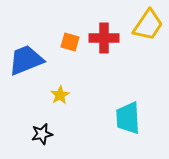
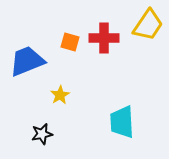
blue trapezoid: moved 1 px right, 1 px down
cyan trapezoid: moved 6 px left, 4 px down
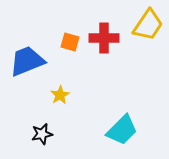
cyan trapezoid: moved 8 px down; rotated 132 degrees counterclockwise
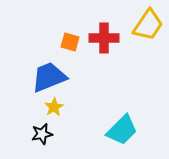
blue trapezoid: moved 22 px right, 16 px down
yellow star: moved 6 px left, 12 px down
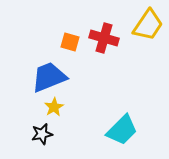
red cross: rotated 16 degrees clockwise
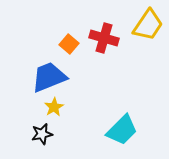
orange square: moved 1 px left, 2 px down; rotated 24 degrees clockwise
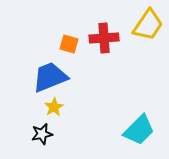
red cross: rotated 20 degrees counterclockwise
orange square: rotated 24 degrees counterclockwise
blue trapezoid: moved 1 px right
cyan trapezoid: moved 17 px right
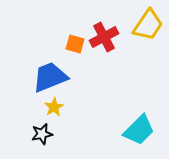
red cross: moved 1 px up; rotated 24 degrees counterclockwise
orange square: moved 6 px right
